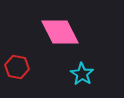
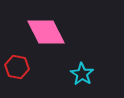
pink diamond: moved 14 px left
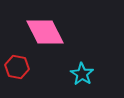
pink diamond: moved 1 px left
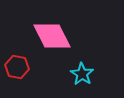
pink diamond: moved 7 px right, 4 px down
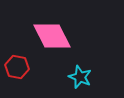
cyan star: moved 2 px left, 3 px down; rotated 10 degrees counterclockwise
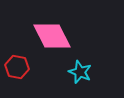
cyan star: moved 5 px up
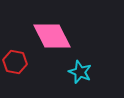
red hexagon: moved 2 px left, 5 px up
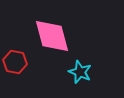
pink diamond: rotated 12 degrees clockwise
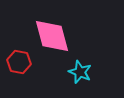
red hexagon: moved 4 px right
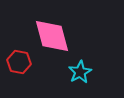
cyan star: rotated 20 degrees clockwise
